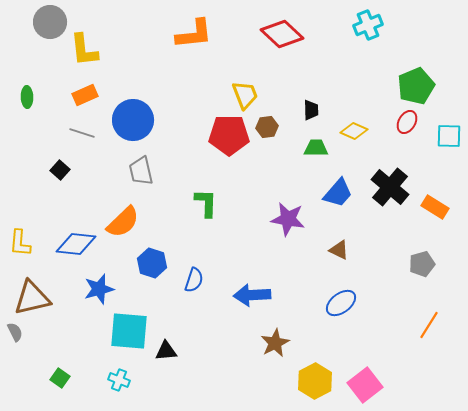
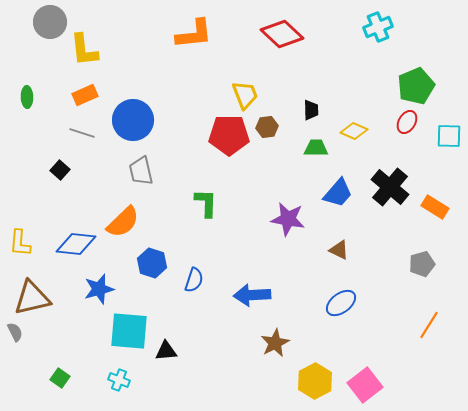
cyan cross at (368, 25): moved 10 px right, 2 px down
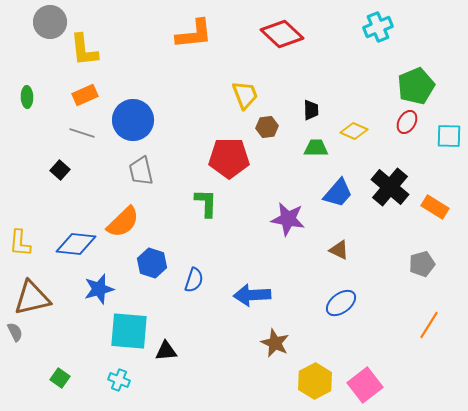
red pentagon at (229, 135): moved 23 px down
brown star at (275, 343): rotated 20 degrees counterclockwise
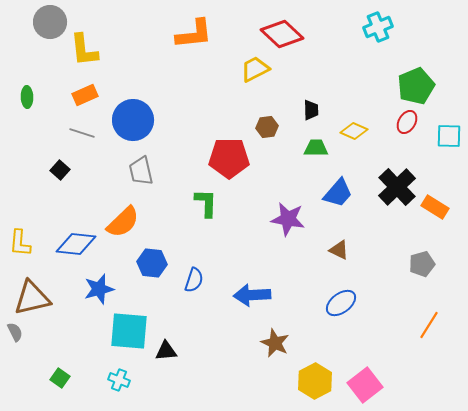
yellow trapezoid at (245, 95): moved 10 px right, 26 px up; rotated 96 degrees counterclockwise
black cross at (390, 187): moved 7 px right; rotated 6 degrees clockwise
blue hexagon at (152, 263): rotated 12 degrees counterclockwise
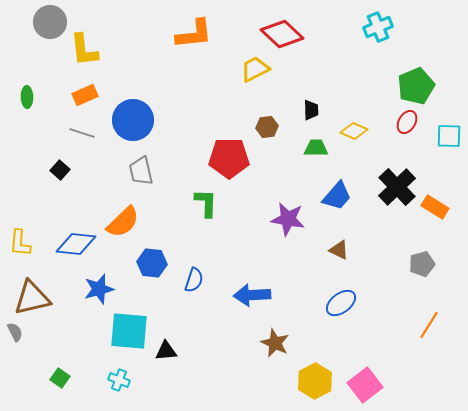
blue trapezoid at (338, 193): moved 1 px left, 3 px down
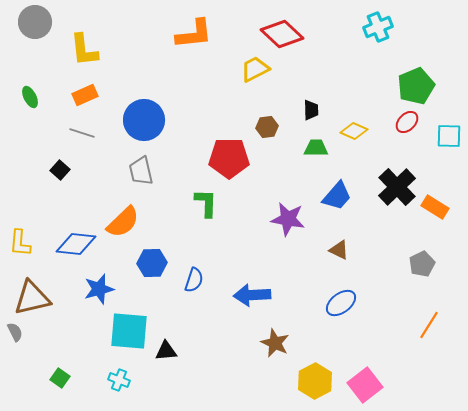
gray circle at (50, 22): moved 15 px left
green ellipse at (27, 97): moved 3 px right; rotated 25 degrees counterclockwise
blue circle at (133, 120): moved 11 px right
red ellipse at (407, 122): rotated 15 degrees clockwise
blue hexagon at (152, 263): rotated 8 degrees counterclockwise
gray pentagon at (422, 264): rotated 10 degrees counterclockwise
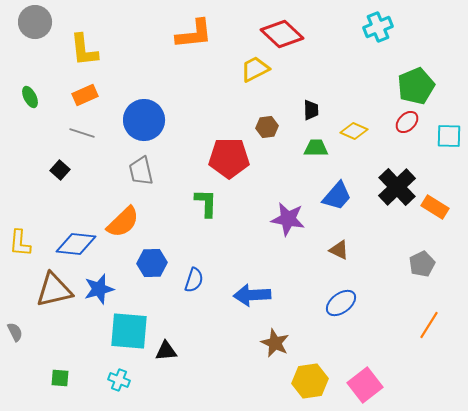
brown triangle at (32, 298): moved 22 px right, 8 px up
green square at (60, 378): rotated 30 degrees counterclockwise
yellow hexagon at (315, 381): moved 5 px left; rotated 20 degrees clockwise
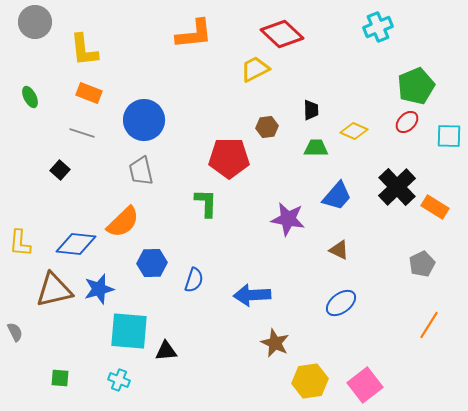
orange rectangle at (85, 95): moved 4 px right, 2 px up; rotated 45 degrees clockwise
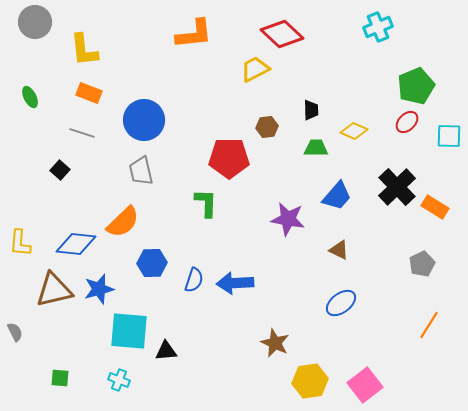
blue arrow at (252, 295): moved 17 px left, 12 px up
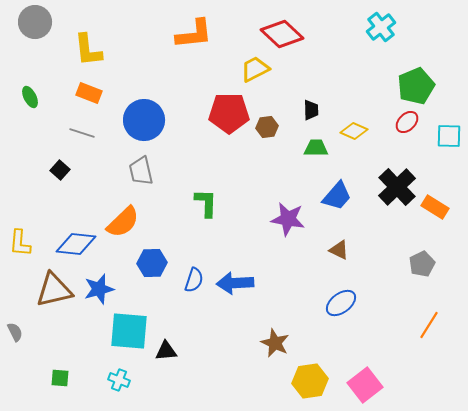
cyan cross at (378, 27): moved 3 px right; rotated 16 degrees counterclockwise
yellow L-shape at (84, 50): moved 4 px right
red pentagon at (229, 158): moved 45 px up
